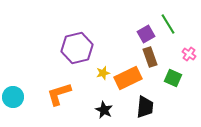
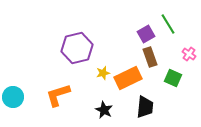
orange L-shape: moved 1 px left, 1 px down
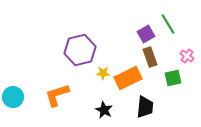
purple hexagon: moved 3 px right, 2 px down
pink cross: moved 2 px left, 2 px down
yellow star: rotated 16 degrees clockwise
green square: rotated 36 degrees counterclockwise
orange L-shape: moved 1 px left
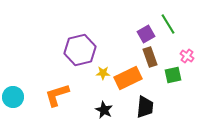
green square: moved 3 px up
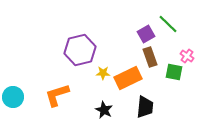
green line: rotated 15 degrees counterclockwise
green square: moved 1 px right, 3 px up; rotated 24 degrees clockwise
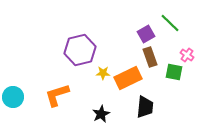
green line: moved 2 px right, 1 px up
pink cross: moved 1 px up
black star: moved 3 px left, 4 px down; rotated 18 degrees clockwise
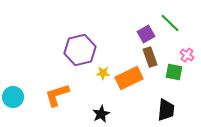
orange rectangle: moved 1 px right
black trapezoid: moved 21 px right, 3 px down
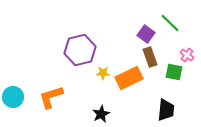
purple square: rotated 24 degrees counterclockwise
orange L-shape: moved 6 px left, 2 px down
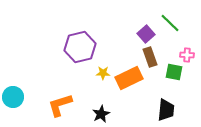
purple square: rotated 12 degrees clockwise
purple hexagon: moved 3 px up
pink cross: rotated 32 degrees counterclockwise
orange L-shape: moved 9 px right, 8 px down
